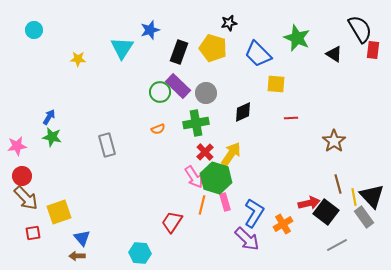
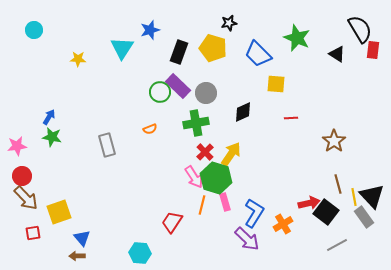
black triangle at (334, 54): moved 3 px right
orange semicircle at (158, 129): moved 8 px left
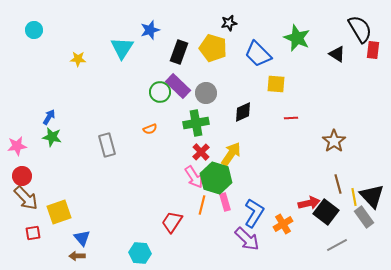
red cross at (205, 152): moved 4 px left
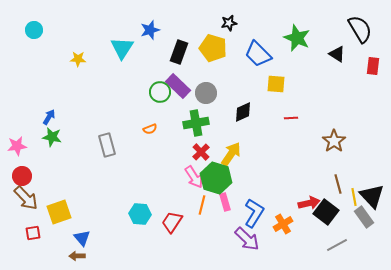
red rectangle at (373, 50): moved 16 px down
cyan hexagon at (140, 253): moved 39 px up
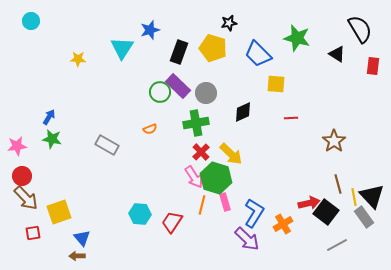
cyan circle at (34, 30): moved 3 px left, 9 px up
green star at (297, 38): rotated 8 degrees counterclockwise
green star at (52, 137): moved 2 px down
gray rectangle at (107, 145): rotated 45 degrees counterclockwise
yellow arrow at (231, 154): rotated 100 degrees clockwise
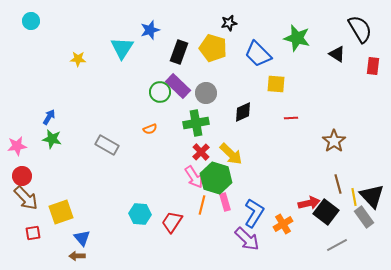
yellow square at (59, 212): moved 2 px right
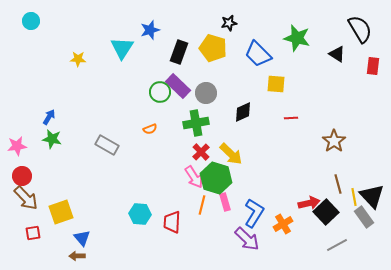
black square at (326, 212): rotated 10 degrees clockwise
red trapezoid at (172, 222): rotated 30 degrees counterclockwise
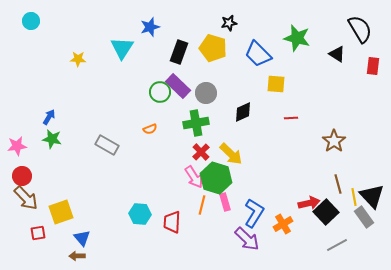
blue star at (150, 30): moved 3 px up
red square at (33, 233): moved 5 px right
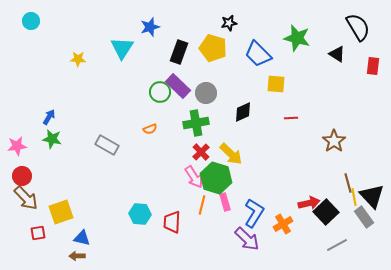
black semicircle at (360, 29): moved 2 px left, 2 px up
brown line at (338, 184): moved 10 px right, 1 px up
blue triangle at (82, 238): rotated 36 degrees counterclockwise
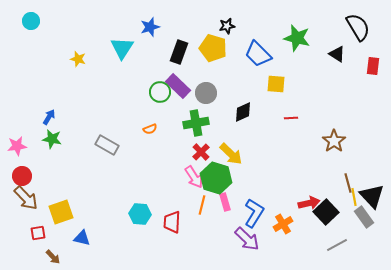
black star at (229, 23): moved 2 px left, 3 px down
yellow star at (78, 59): rotated 14 degrees clockwise
brown arrow at (77, 256): moved 24 px left, 1 px down; rotated 133 degrees counterclockwise
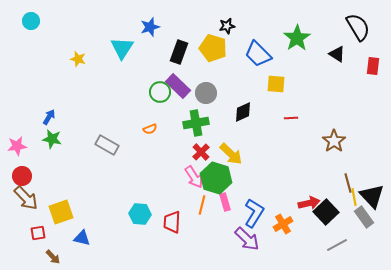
green star at (297, 38): rotated 24 degrees clockwise
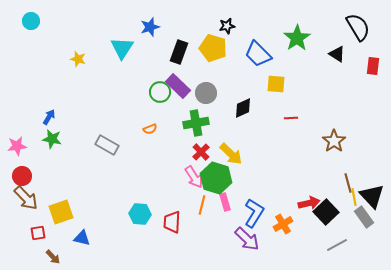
black diamond at (243, 112): moved 4 px up
